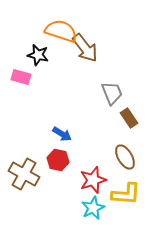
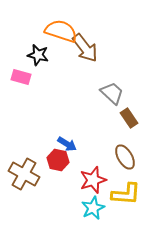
gray trapezoid: rotated 25 degrees counterclockwise
blue arrow: moved 5 px right, 10 px down
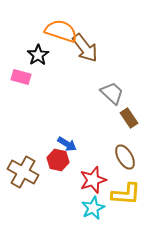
black star: rotated 25 degrees clockwise
brown cross: moved 1 px left, 2 px up
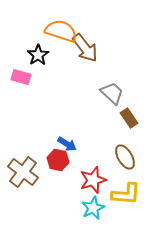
brown cross: rotated 8 degrees clockwise
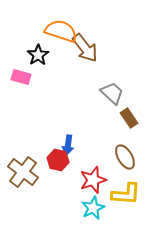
blue arrow: moved 1 px right, 1 px down; rotated 66 degrees clockwise
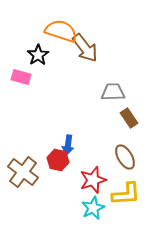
gray trapezoid: moved 1 px right, 1 px up; rotated 45 degrees counterclockwise
yellow L-shape: rotated 8 degrees counterclockwise
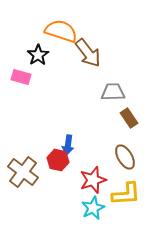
brown arrow: moved 3 px right, 5 px down
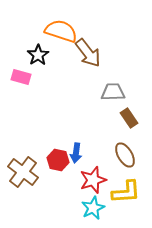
blue arrow: moved 8 px right, 8 px down
brown ellipse: moved 2 px up
yellow L-shape: moved 2 px up
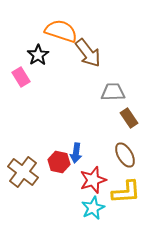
pink rectangle: rotated 42 degrees clockwise
red hexagon: moved 1 px right, 2 px down
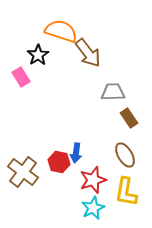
yellow L-shape: rotated 104 degrees clockwise
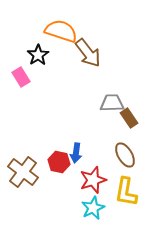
gray trapezoid: moved 1 px left, 11 px down
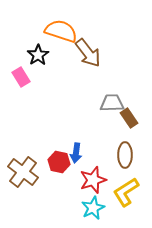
brown ellipse: rotated 30 degrees clockwise
yellow L-shape: rotated 48 degrees clockwise
